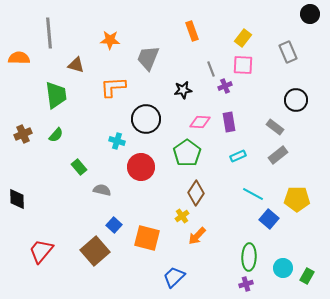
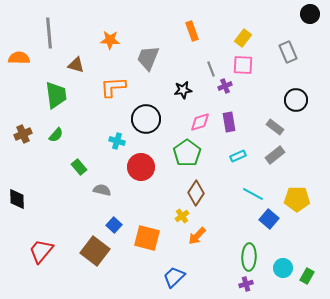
pink diamond at (200, 122): rotated 20 degrees counterclockwise
gray rectangle at (278, 155): moved 3 px left
brown square at (95, 251): rotated 12 degrees counterclockwise
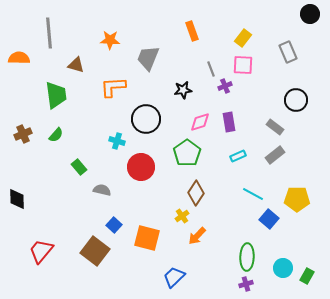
green ellipse at (249, 257): moved 2 px left
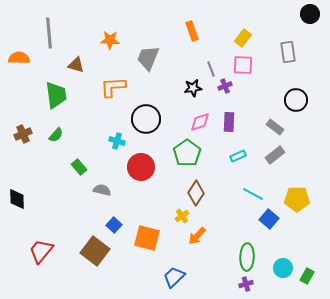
gray rectangle at (288, 52): rotated 15 degrees clockwise
black star at (183, 90): moved 10 px right, 2 px up
purple rectangle at (229, 122): rotated 12 degrees clockwise
